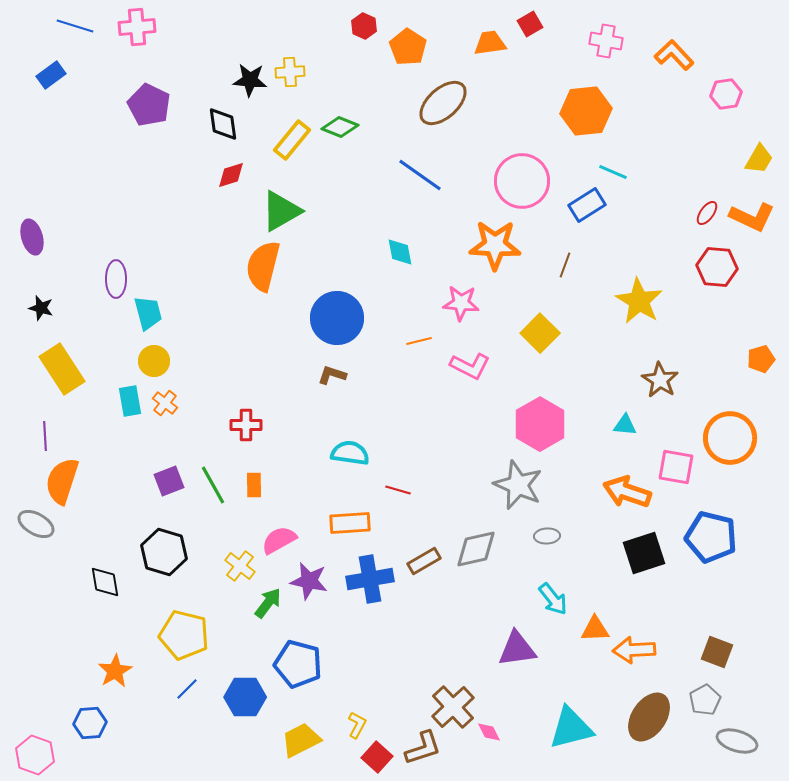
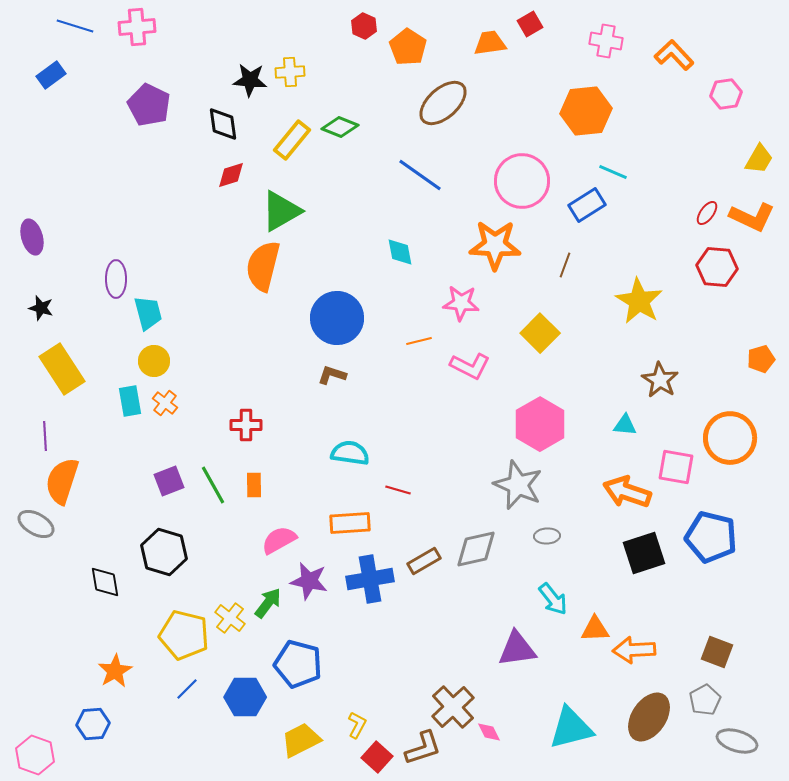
yellow cross at (240, 566): moved 10 px left, 52 px down
blue hexagon at (90, 723): moved 3 px right, 1 px down
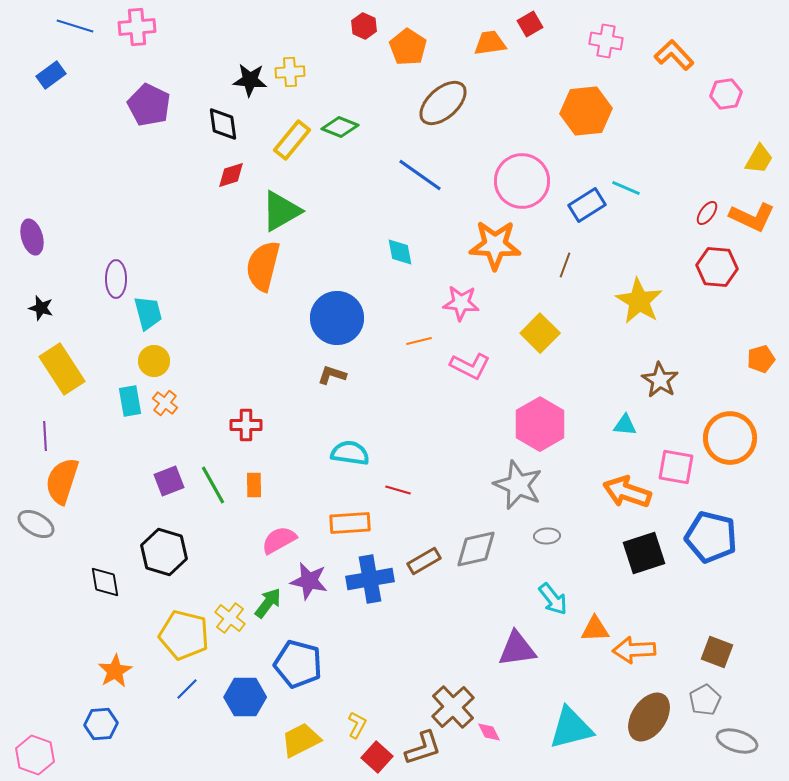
cyan line at (613, 172): moved 13 px right, 16 px down
blue hexagon at (93, 724): moved 8 px right
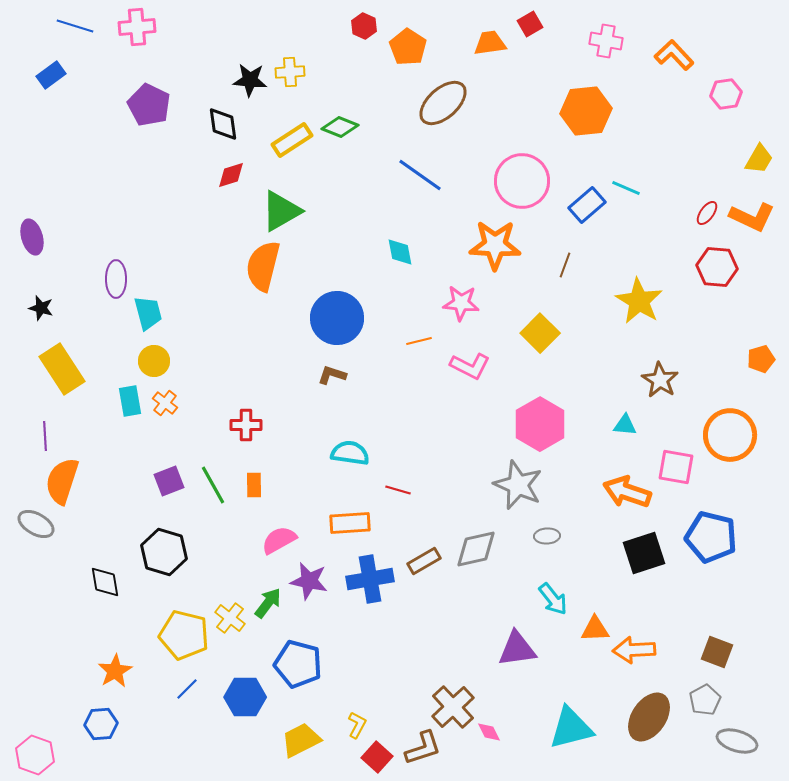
yellow rectangle at (292, 140): rotated 18 degrees clockwise
blue rectangle at (587, 205): rotated 9 degrees counterclockwise
orange circle at (730, 438): moved 3 px up
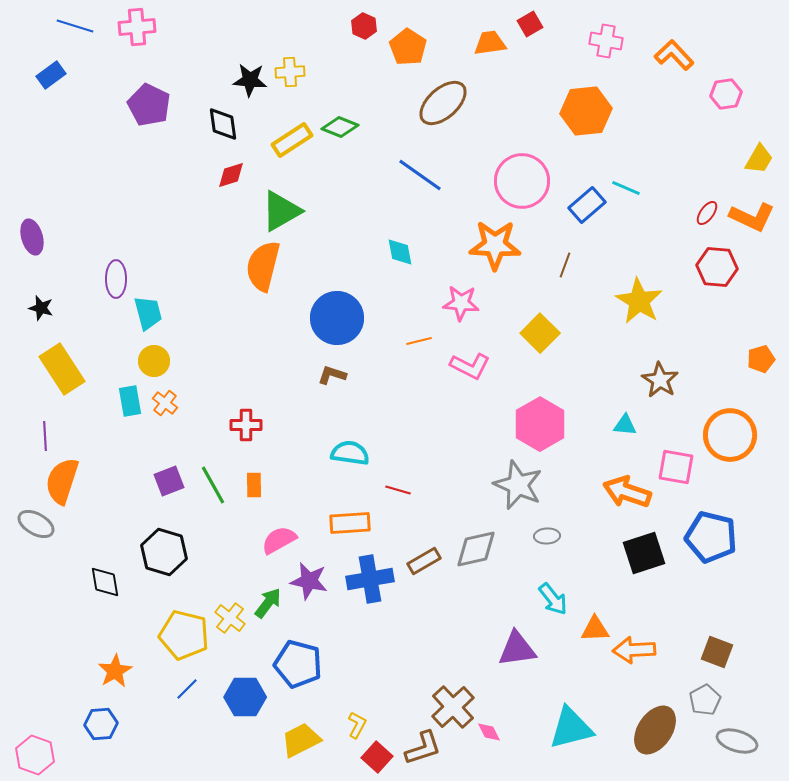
brown ellipse at (649, 717): moved 6 px right, 13 px down
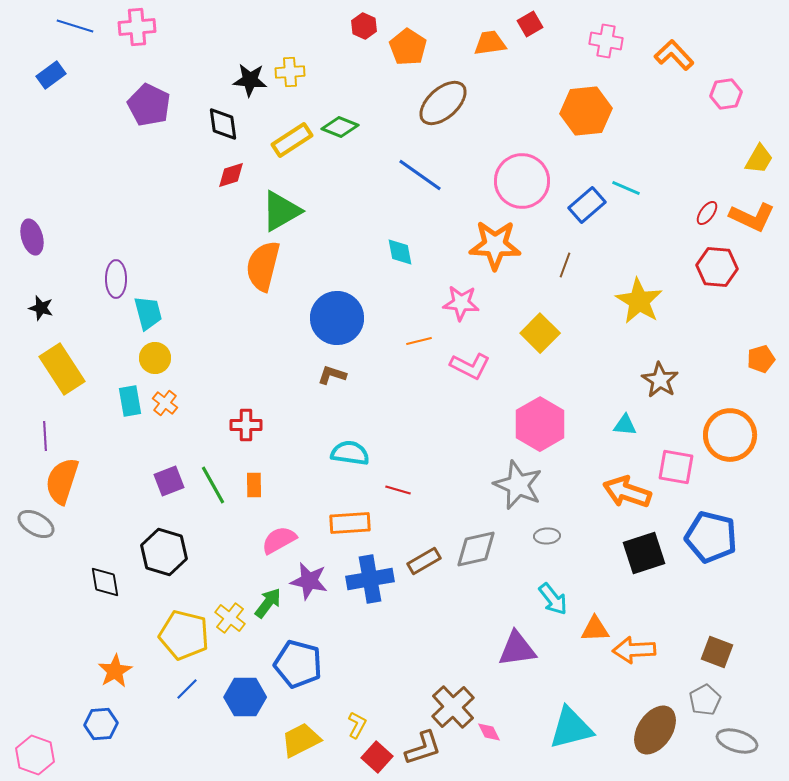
yellow circle at (154, 361): moved 1 px right, 3 px up
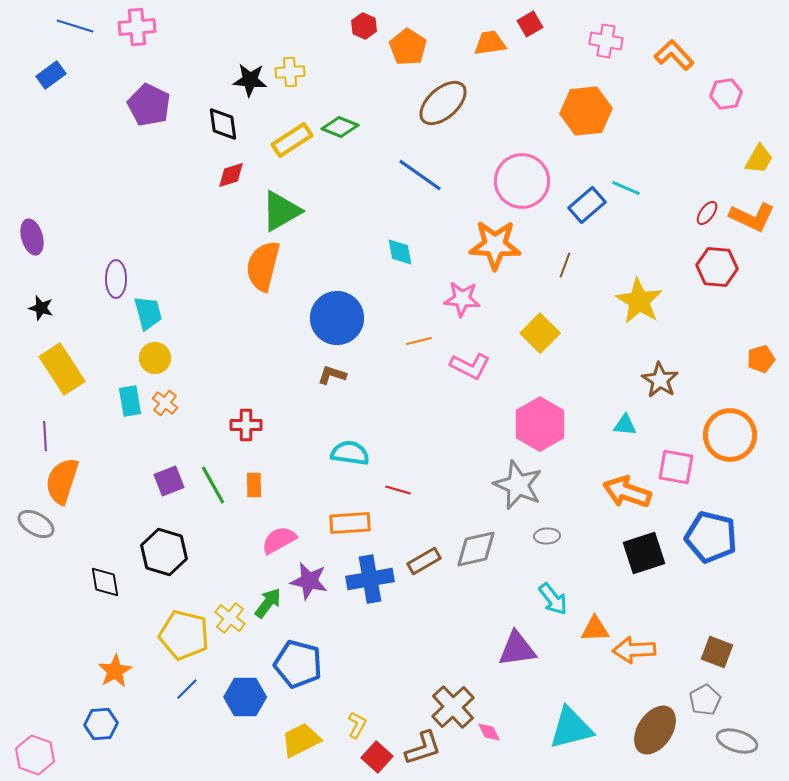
pink star at (461, 303): moved 1 px right, 4 px up
